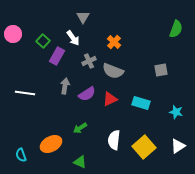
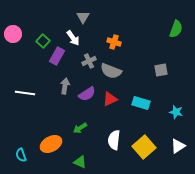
orange cross: rotated 24 degrees counterclockwise
gray semicircle: moved 2 px left
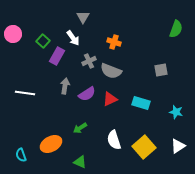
white semicircle: rotated 24 degrees counterclockwise
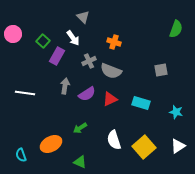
gray triangle: rotated 16 degrees counterclockwise
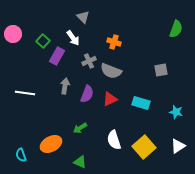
purple semicircle: rotated 36 degrees counterclockwise
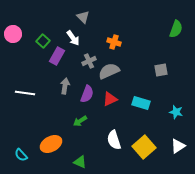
gray semicircle: moved 2 px left; rotated 135 degrees clockwise
green arrow: moved 7 px up
cyan semicircle: rotated 24 degrees counterclockwise
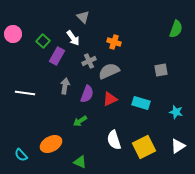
yellow square: rotated 15 degrees clockwise
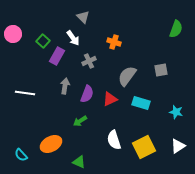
gray semicircle: moved 18 px right, 5 px down; rotated 30 degrees counterclockwise
green triangle: moved 1 px left
